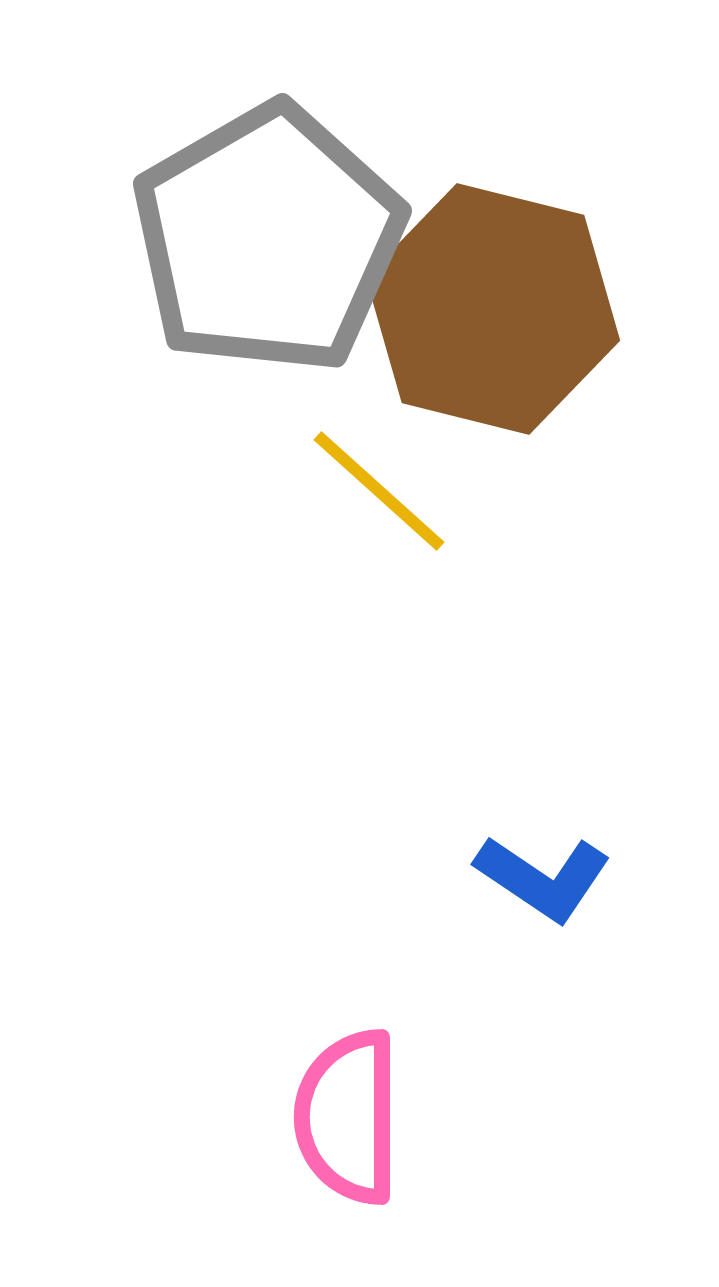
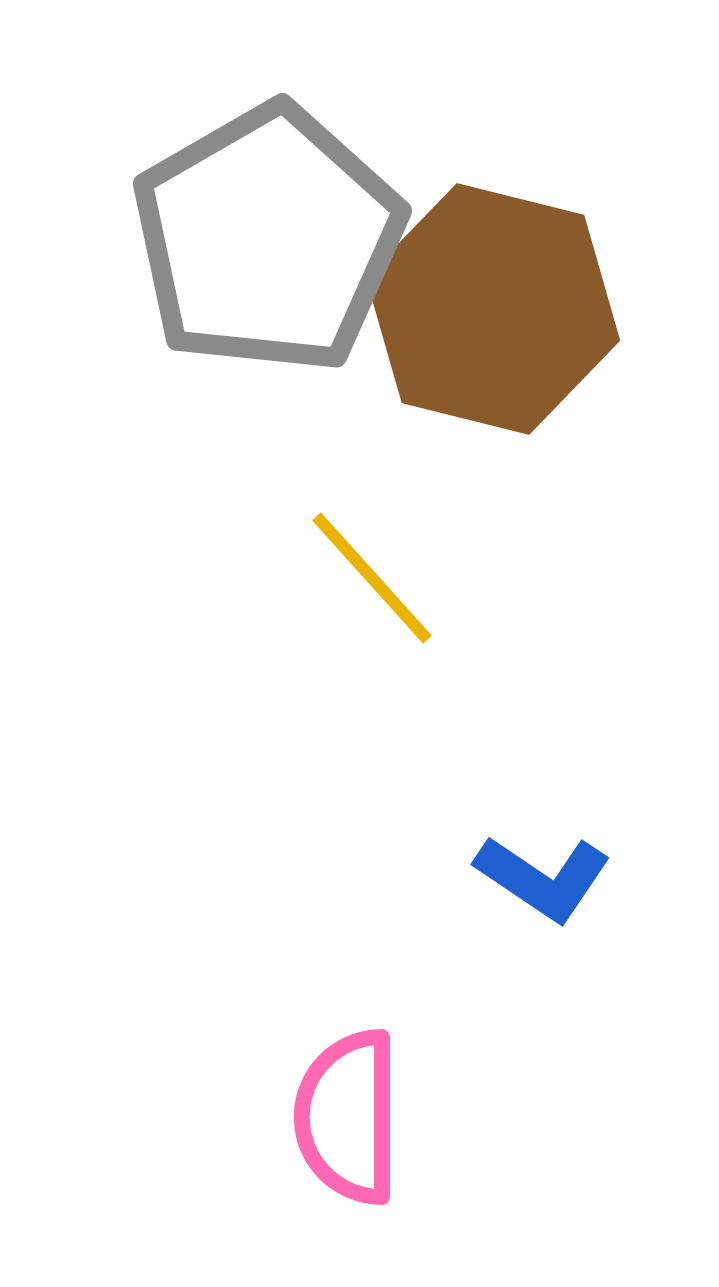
yellow line: moved 7 px left, 87 px down; rotated 6 degrees clockwise
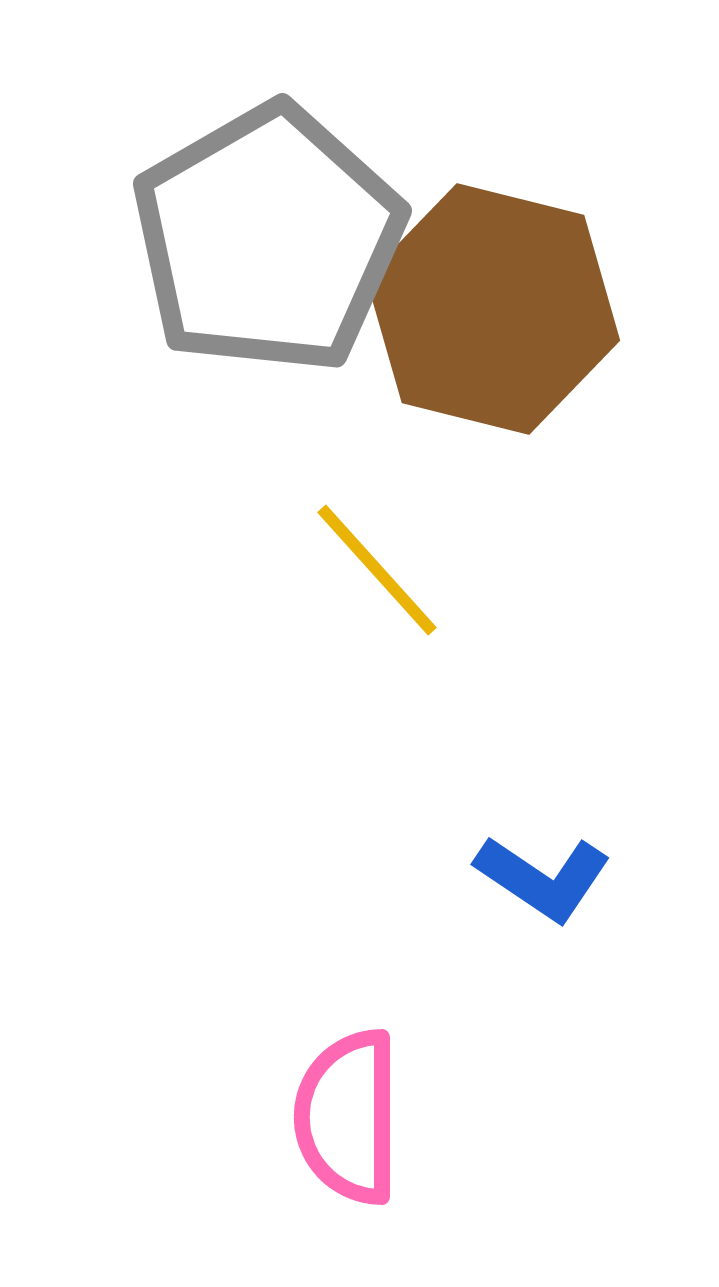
yellow line: moved 5 px right, 8 px up
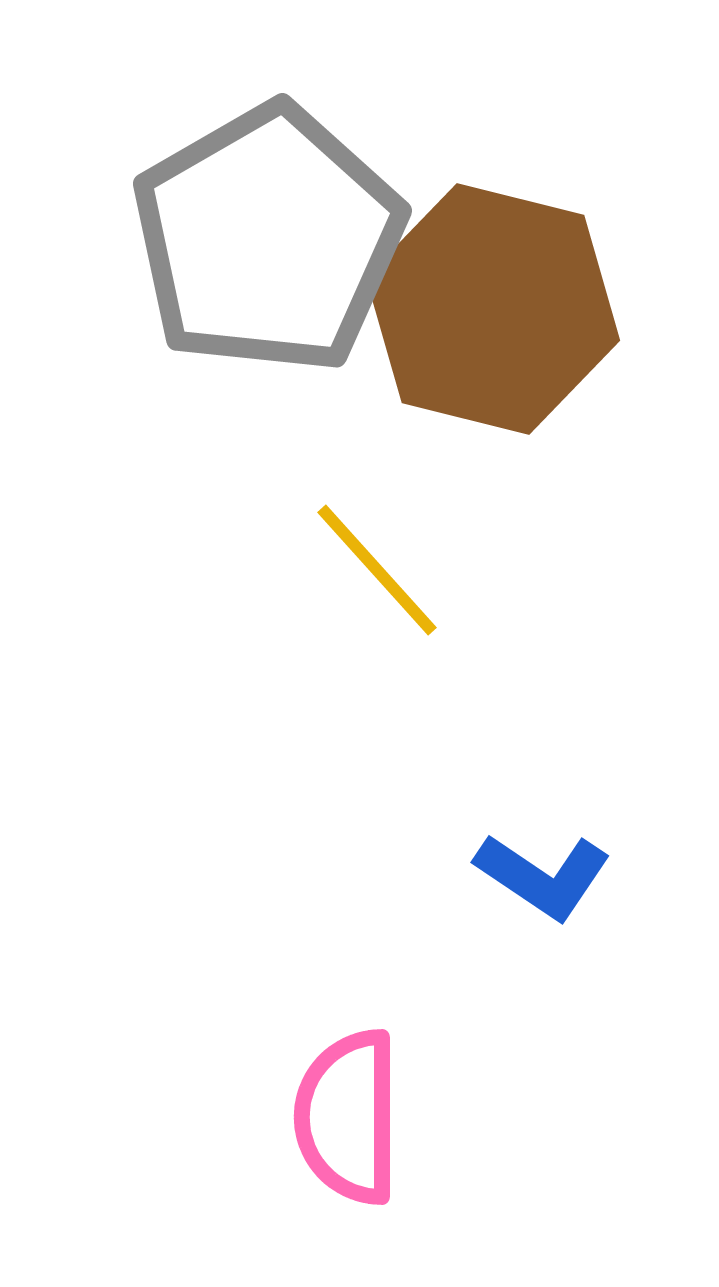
blue L-shape: moved 2 px up
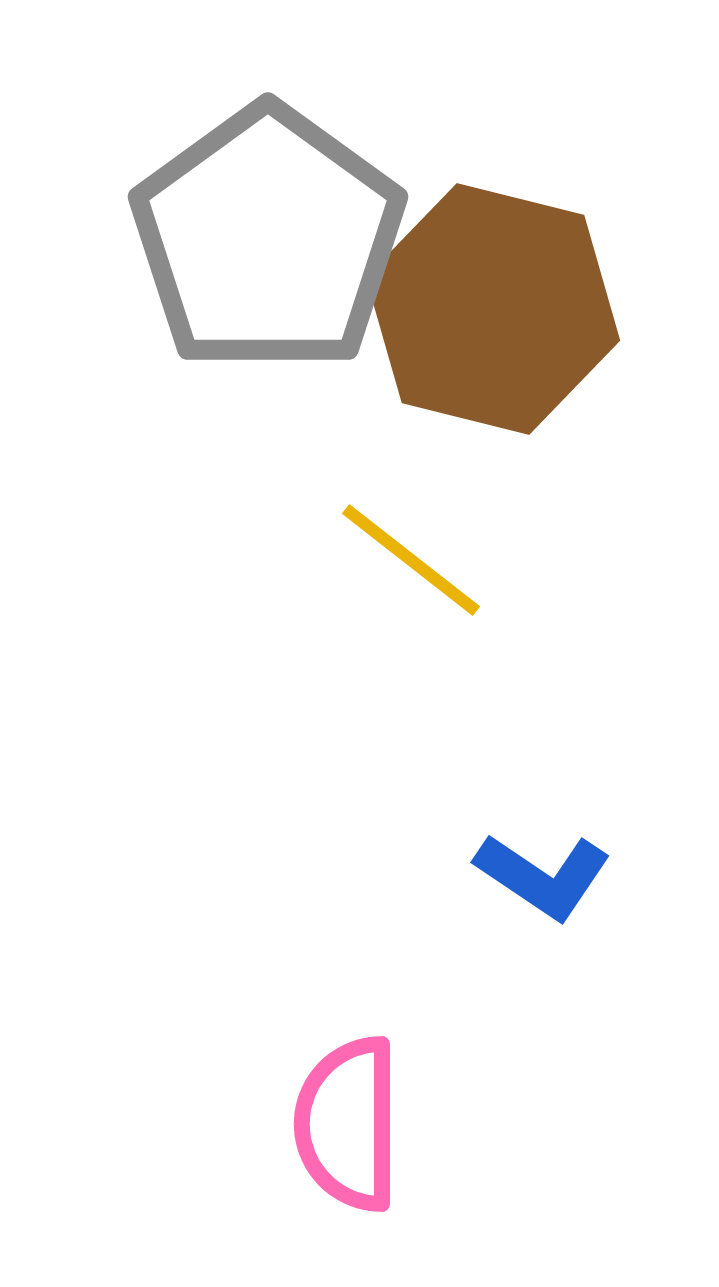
gray pentagon: rotated 6 degrees counterclockwise
yellow line: moved 34 px right, 10 px up; rotated 10 degrees counterclockwise
pink semicircle: moved 7 px down
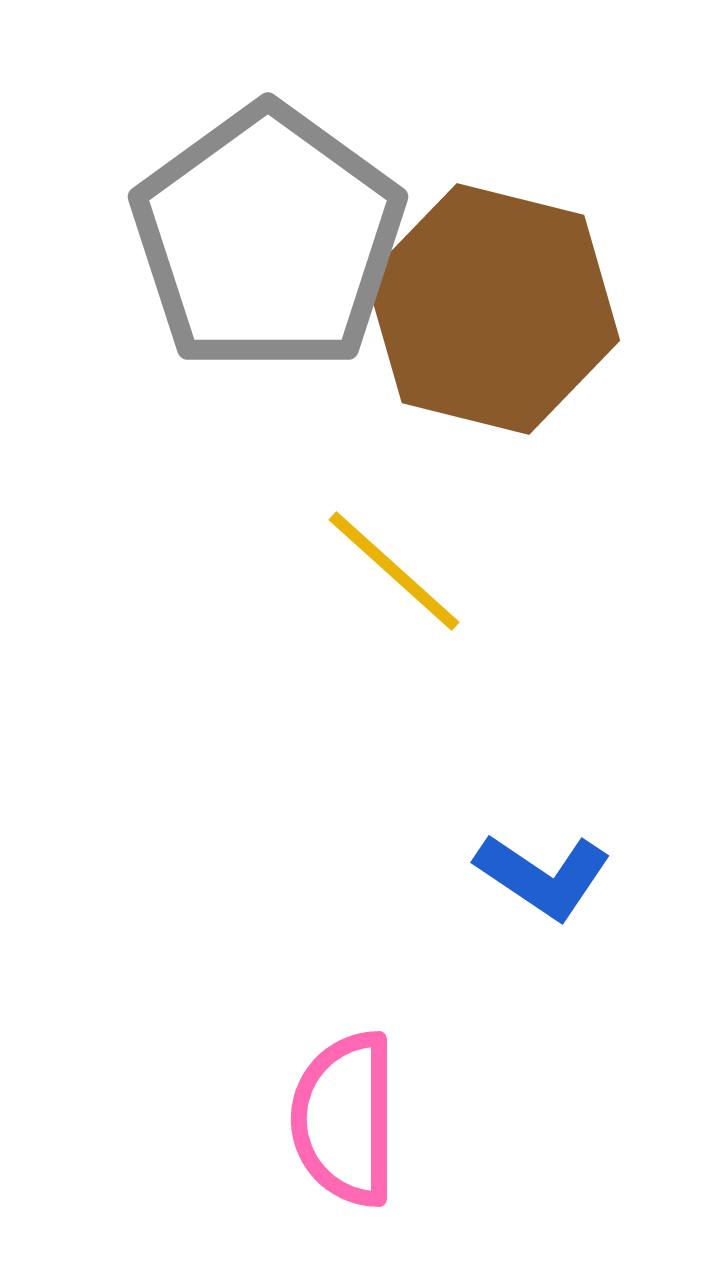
yellow line: moved 17 px left, 11 px down; rotated 4 degrees clockwise
pink semicircle: moved 3 px left, 5 px up
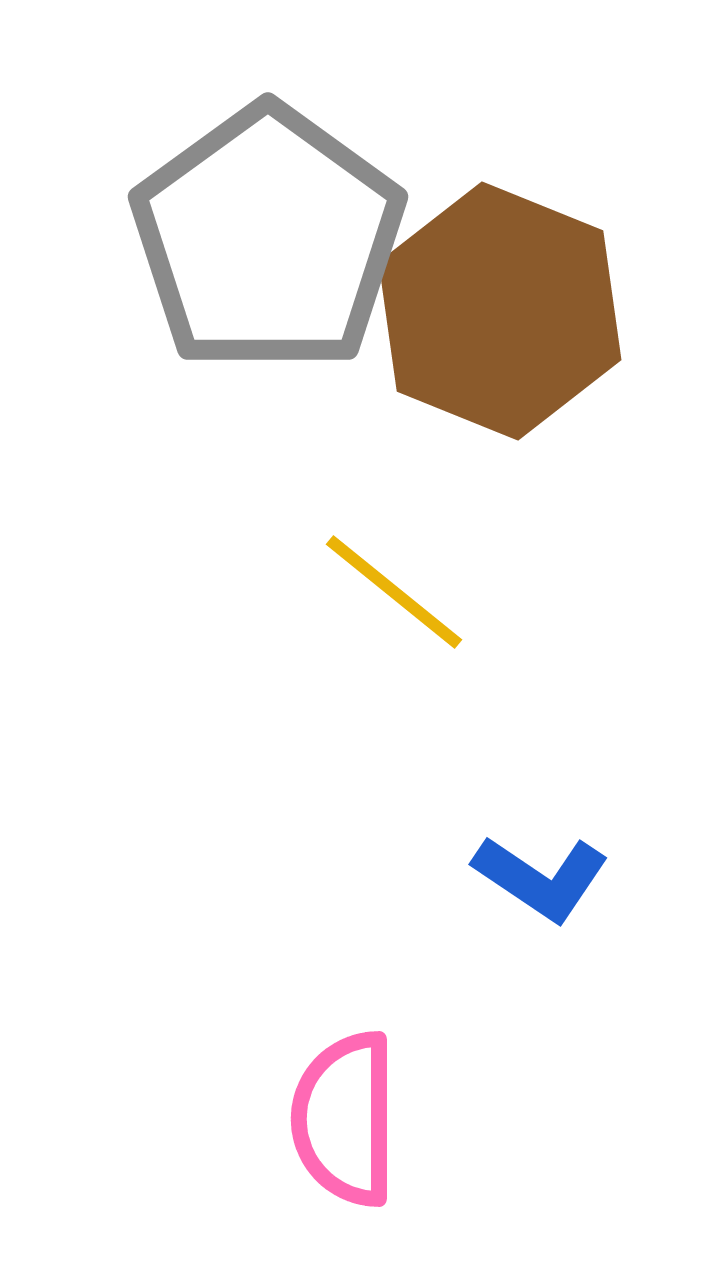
brown hexagon: moved 7 px right, 2 px down; rotated 8 degrees clockwise
yellow line: moved 21 px down; rotated 3 degrees counterclockwise
blue L-shape: moved 2 px left, 2 px down
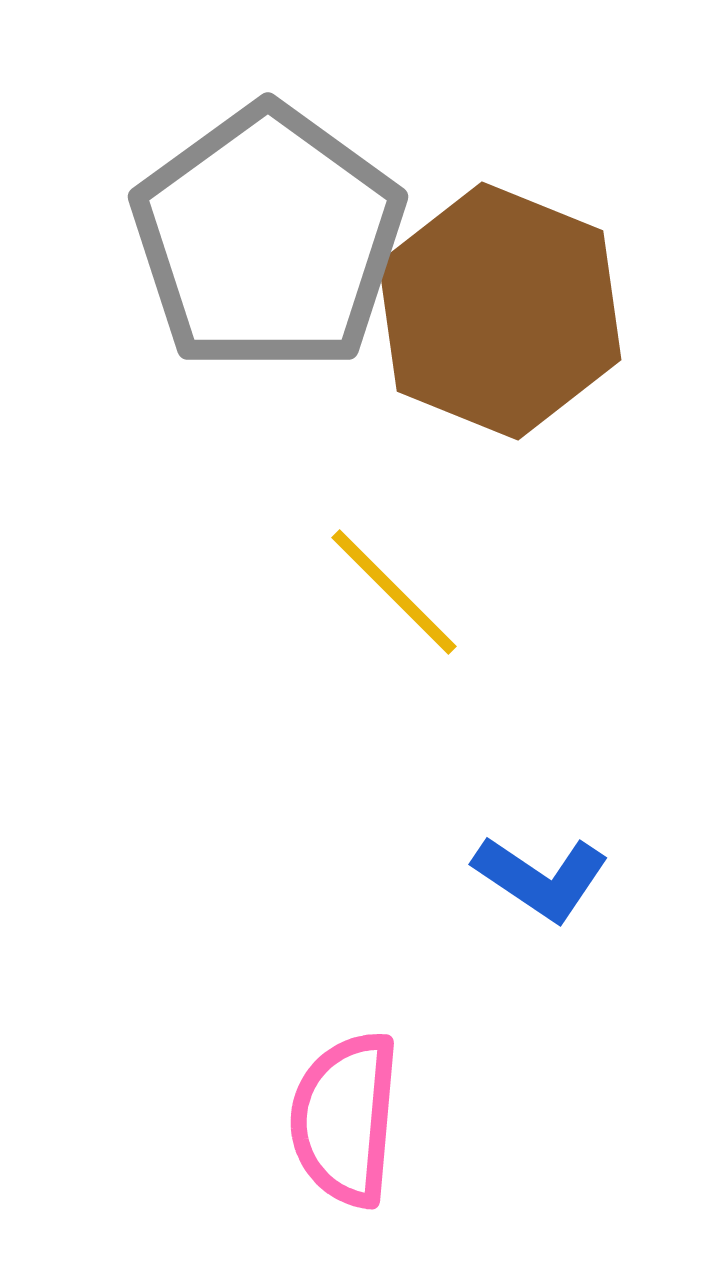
yellow line: rotated 6 degrees clockwise
pink semicircle: rotated 5 degrees clockwise
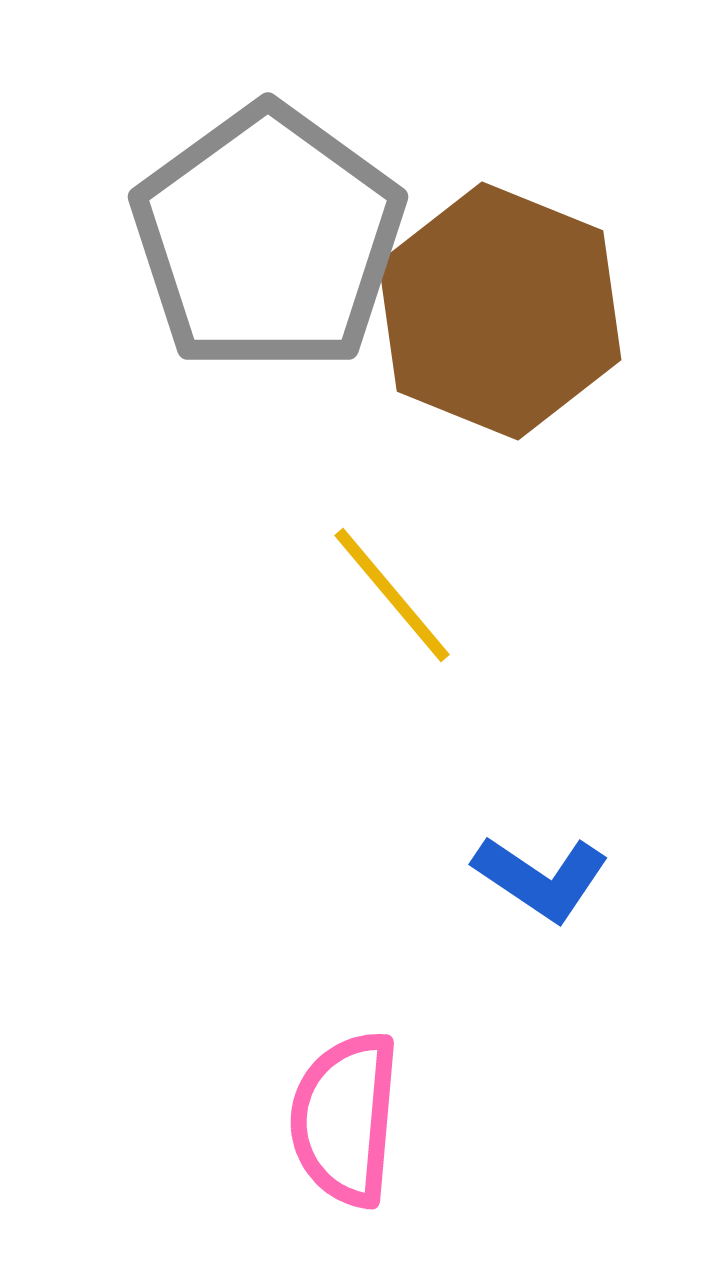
yellow line: moved 2 px left, 3 px down; rotated 5 degrees clockwise
